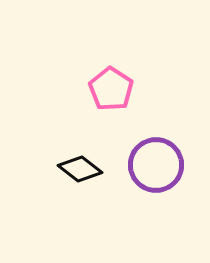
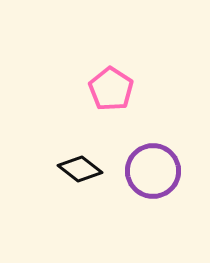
purple circle: moved 3 px left, 6 px down
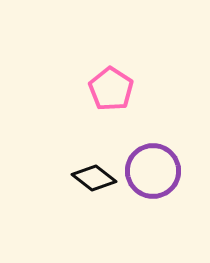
black diamond: moved 14 px right, 9 px down
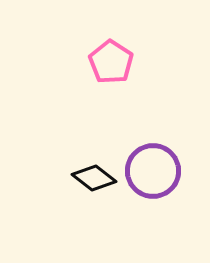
pink pentagon: moved 27 px up
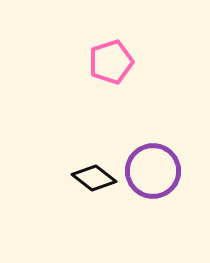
pink pentagon: rotated 21 degrees clockwise
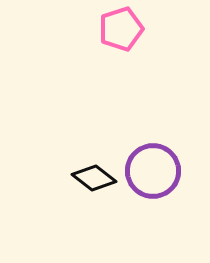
pink pentagon: moved 10 px right, 33 px up
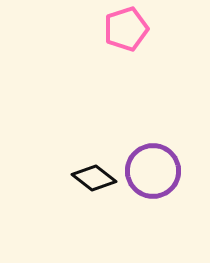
pink pentagon: moved 5 px right
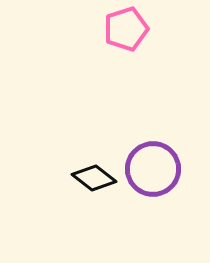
purple circle: moved 2 px up
